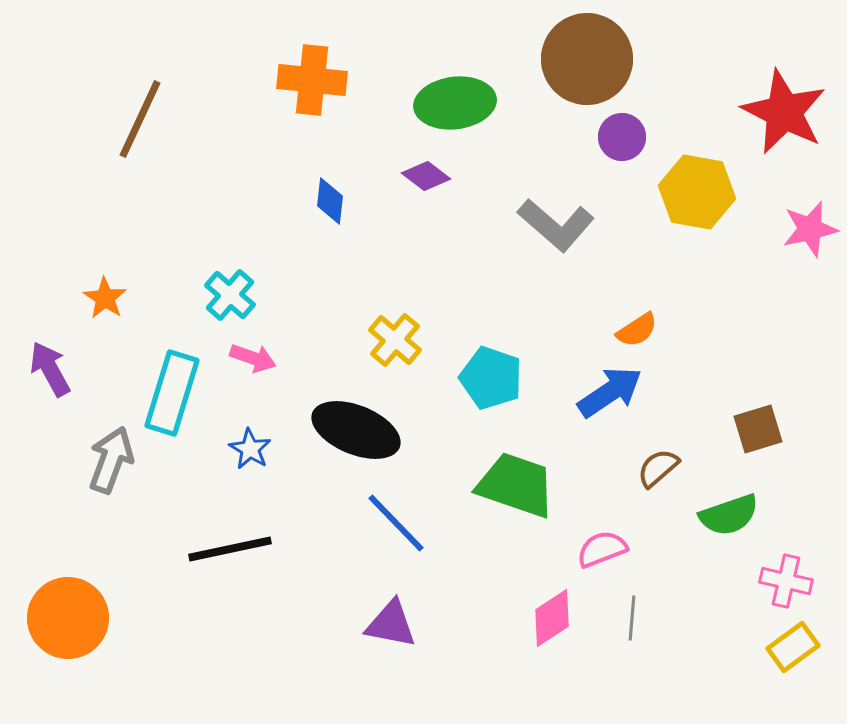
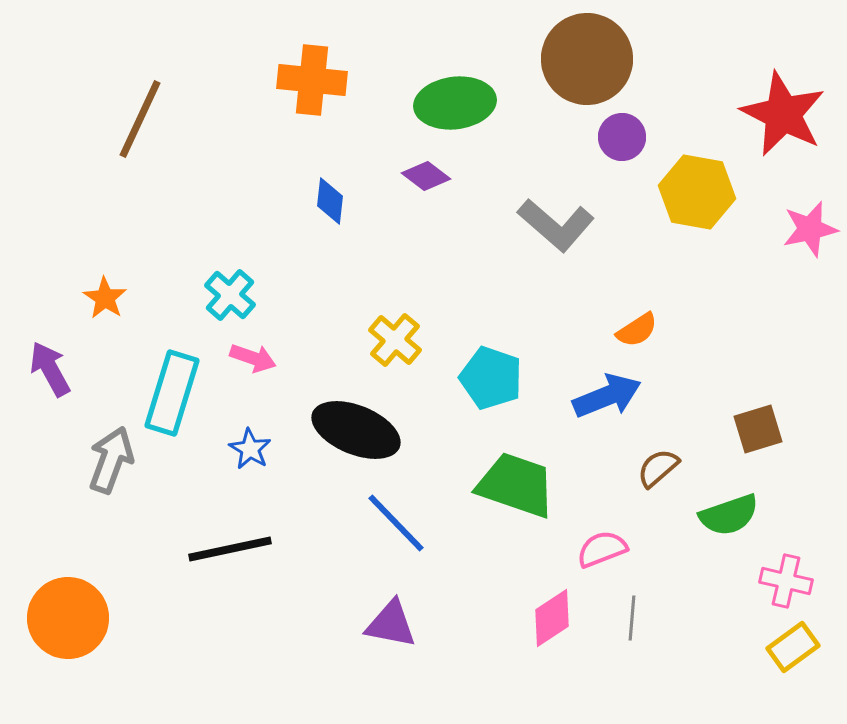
red star: moved 1 px left, 2 px down
blue arrow: moved 3 px left, 4 px down; rotated 12 degrees clockwise
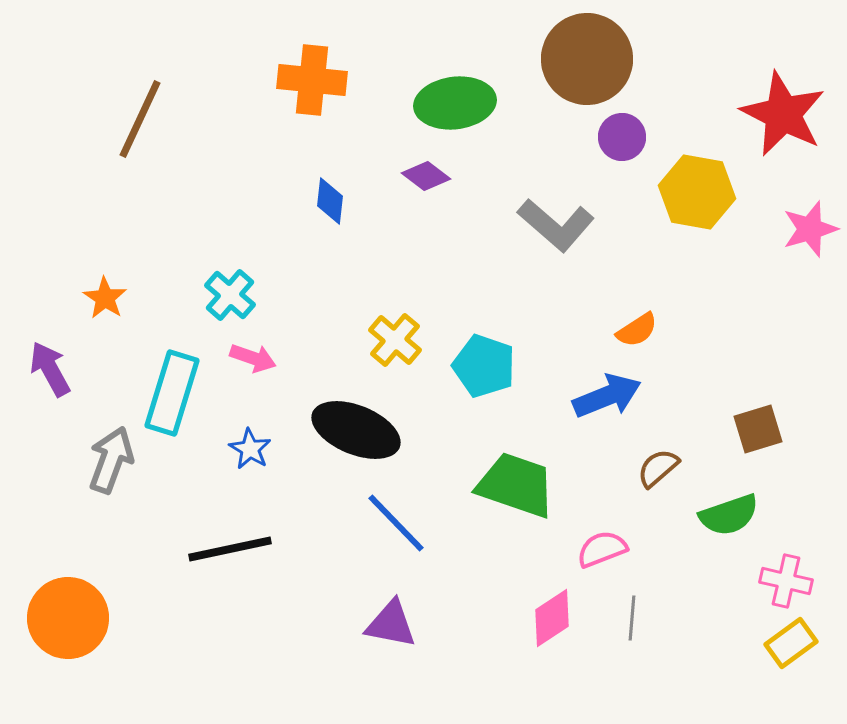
pink star: rotated 4 degrees counterclockwise
cyan pentagon: moved 7 px left, 12 px up
yellow rectangle: moved 2 px left, 4 px up
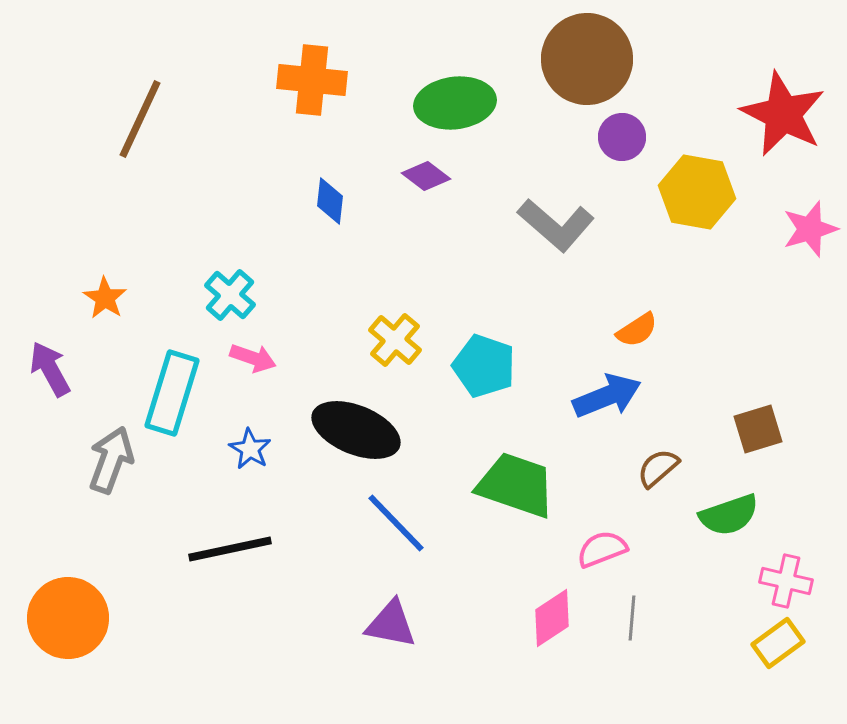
yellow rectangle: moved 13 px left
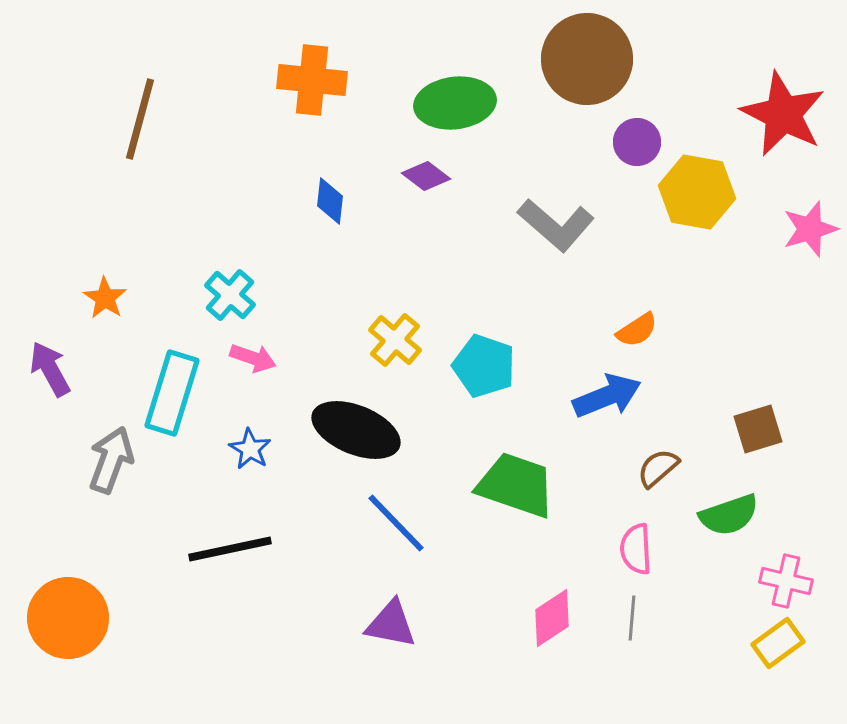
brown line: rotated 10 degrees counterclockwise
purple circle: moved 15 px right, 5 px down
pink semicircle: moved 34 px right; rotated 72 degrees counterclockwise
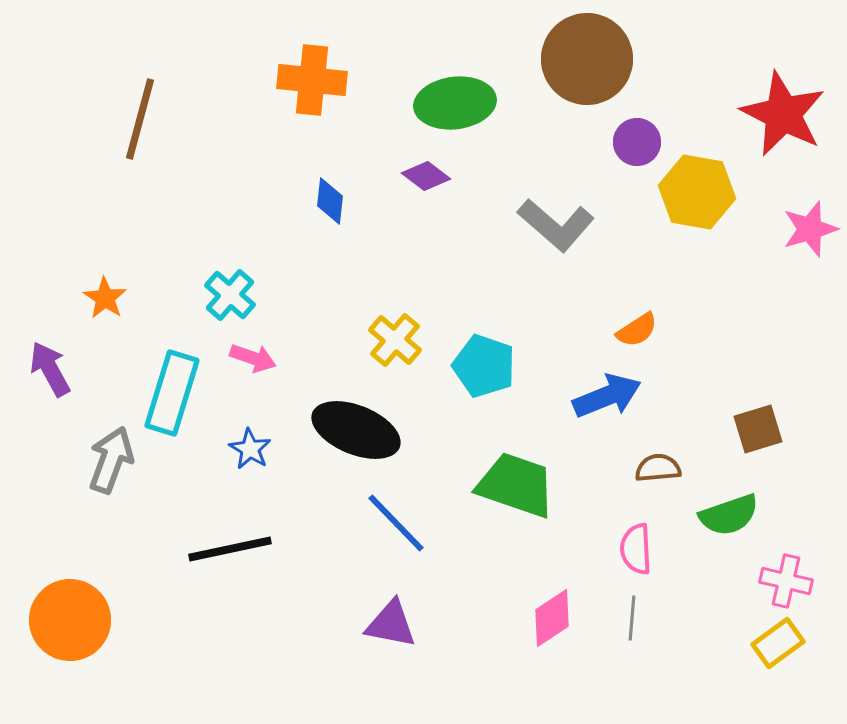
brown semicircle: rotated 36 degrees clockwise
orange circle: moved 2 px right, 2 px down
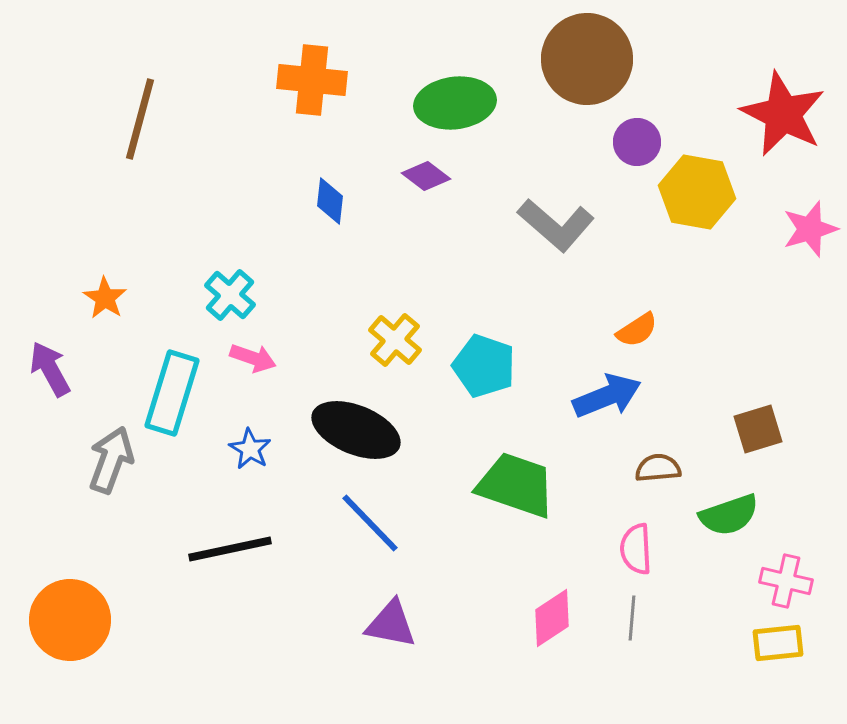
blue line: moved 26 px left
yellow rectangle: rotated 30 degrees clockwise
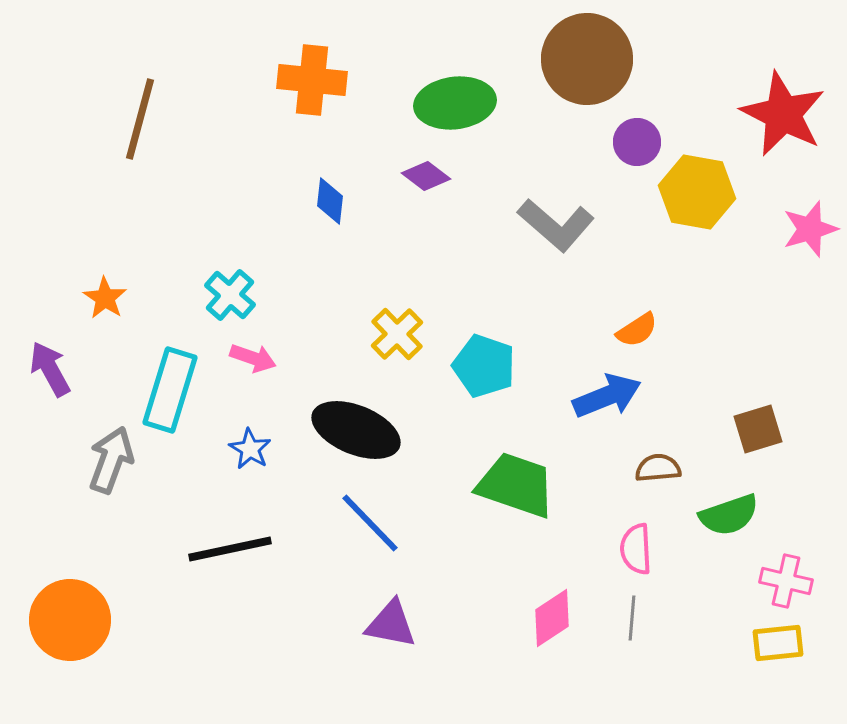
yellow cross: moved 2 px right, 6 px up; rotated 6 degrees clockwise
cyan rectangle: moved 2 px left, 3 px up
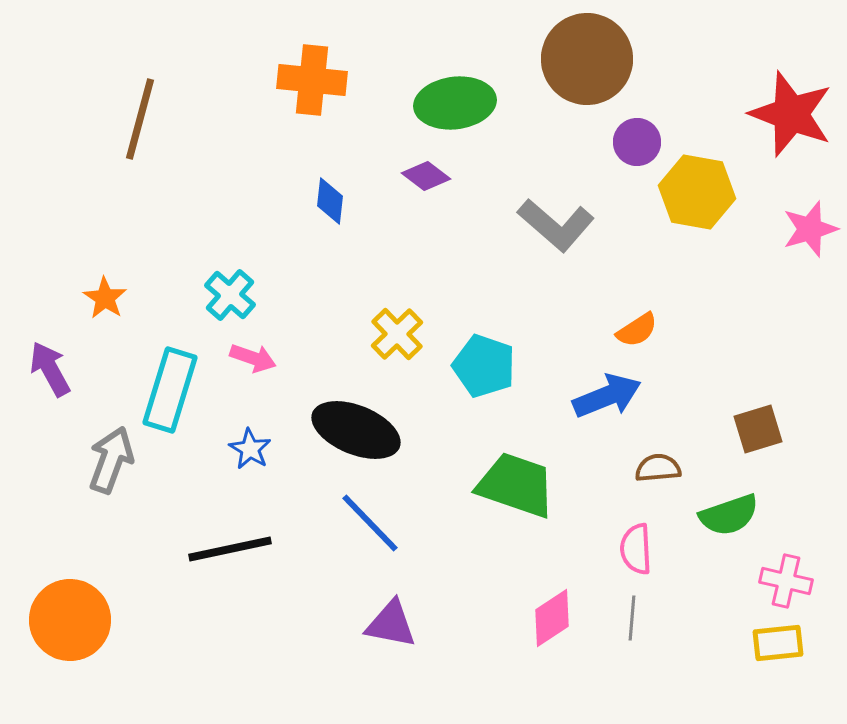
red star: moved 8 px right; rotated 6 degrees counterclockwise
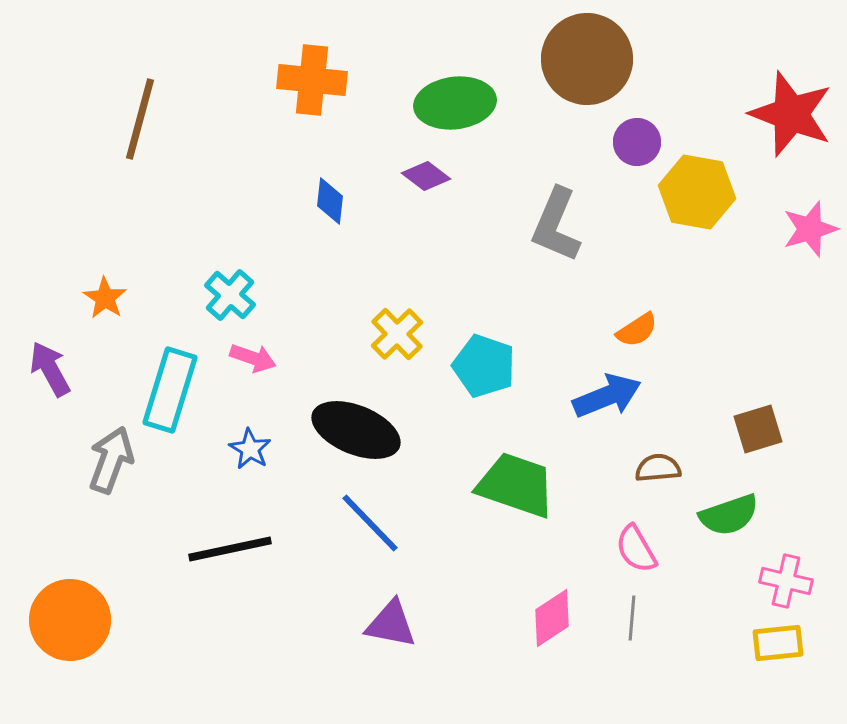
gray L-shape: rotated 72 degrees clockwise
pink semicircle: rotated 27 degrees counterclockwise
